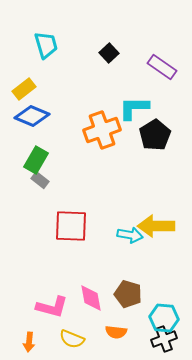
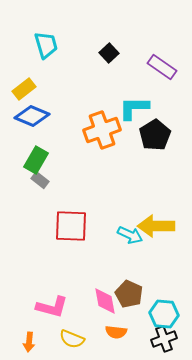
cyan arrow: rotated 15 degrees clockwise
brown pentagon: moved 1 px right; rotated 8 degrees clockwise
pink diamond: moved 14 px right, 3 px down
cyan hexagon: moved 4 px up
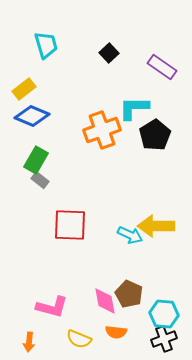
red square: moved 1 px left, 1 px up
yellow semicircle: moved 7 px right
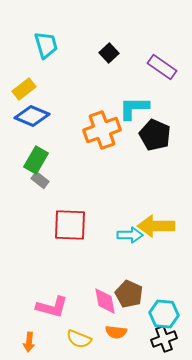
black pentagon: rotated 16 degrees counterclockwise
cyan arrow: rotated 25 degrees counterclockwise
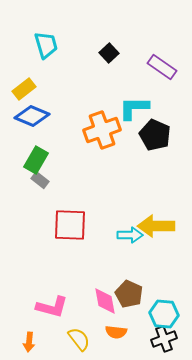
yellow semicircle: rotated 150 degrees counterclockwise
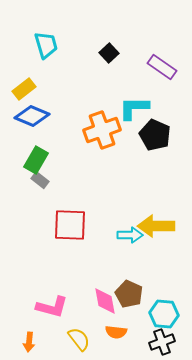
black cross: moved 2 px left, 3 px down
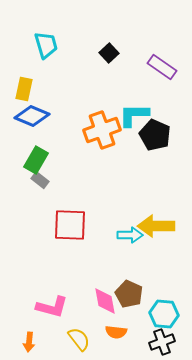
yellow rectangle: rotated 40 degrees counterclockwise
cyan L-shape: moved 7 px down
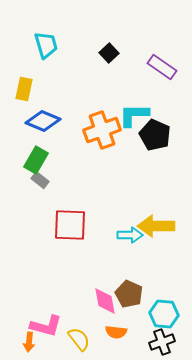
blue diamond: moved 11 px right, 5 px down
pink L-shape: moved 6 px left, 19 px down
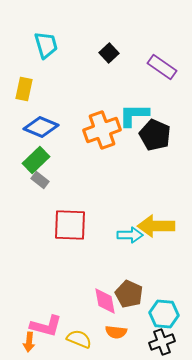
blue diamond: moved 2 px left, 6 px down
green rectangle: rotated 16 degrees clockwise
yellow semicircle: rotated 30 degrees counterclockwise
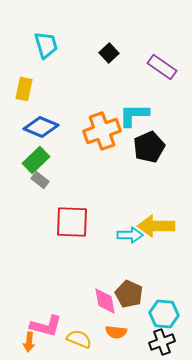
orange cross: moved 1 px down
black pentagon: moved 6 px left, 12 px down; rotated 24 degrees clockwise
red square: moved 2 px right, 3 px up
